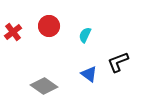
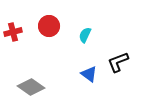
red cross: rotated 24 degrees clockwise
gray diamond: moved 13 px left, 1 px down
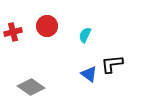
red circle: moved 2 px left
black L-shape: moved 6 px left, 2 px down; rotated 15 degrees clockwise
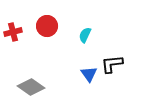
blue triangle: rotated 18 degrees clockwise
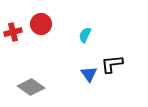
red circle: moved 6 px left, 2 px up
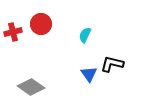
black L-shape: rotated 20 degrees clockwise
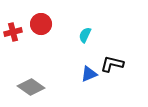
blue triangle: rotated 42 degrees clockwise
